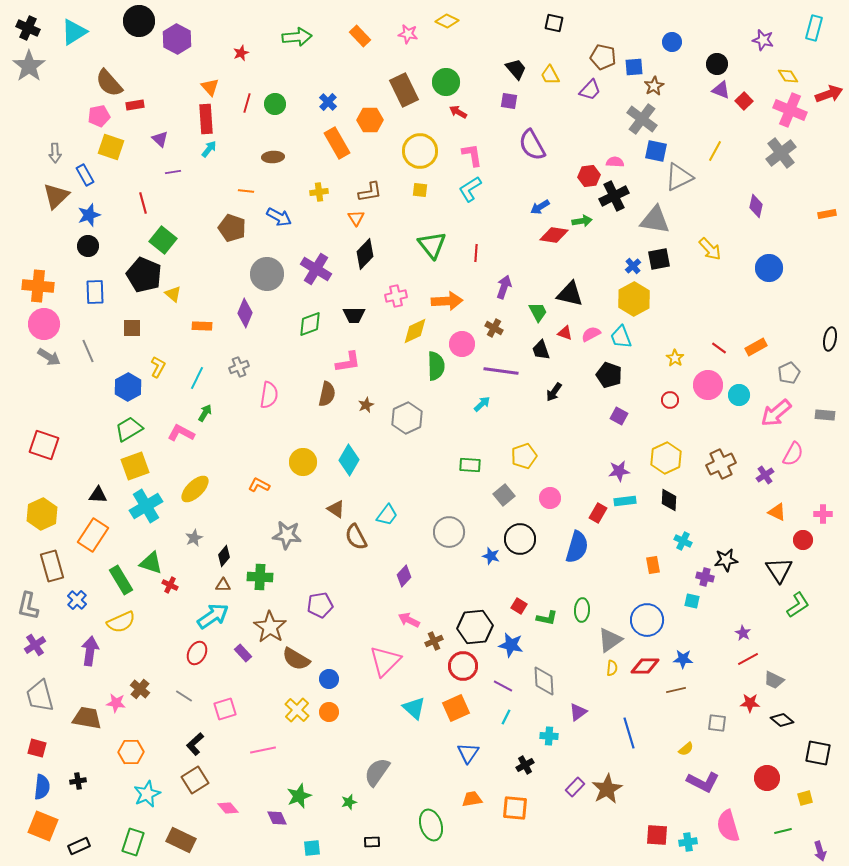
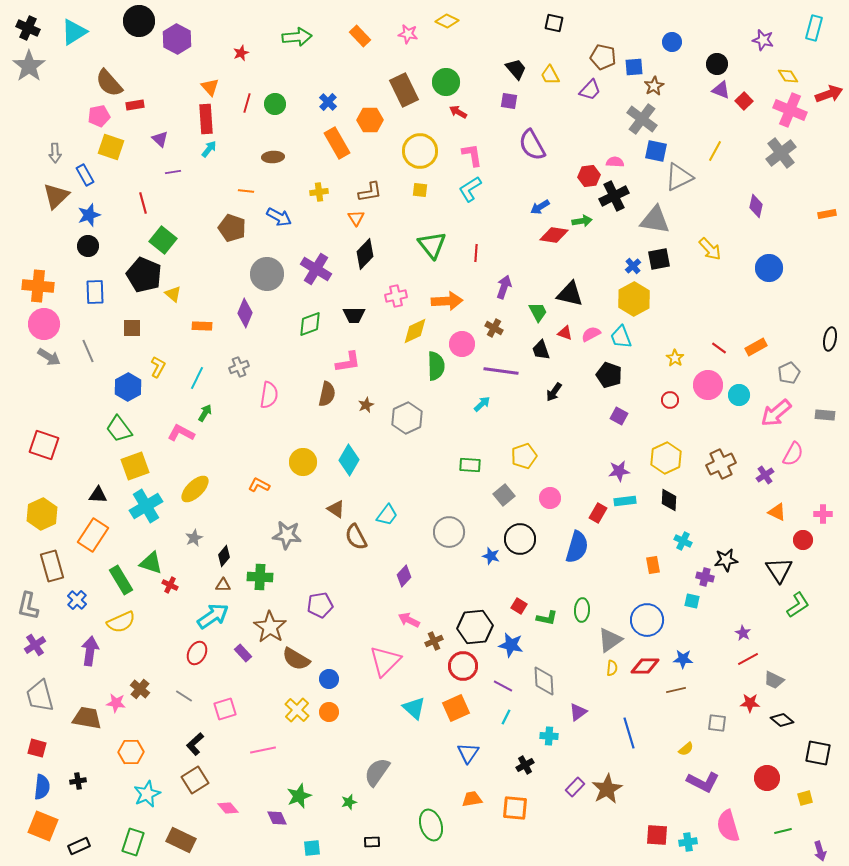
green trapezoid at (129, 429): moved 10 px left; rotated 96 degrees counterclockwise
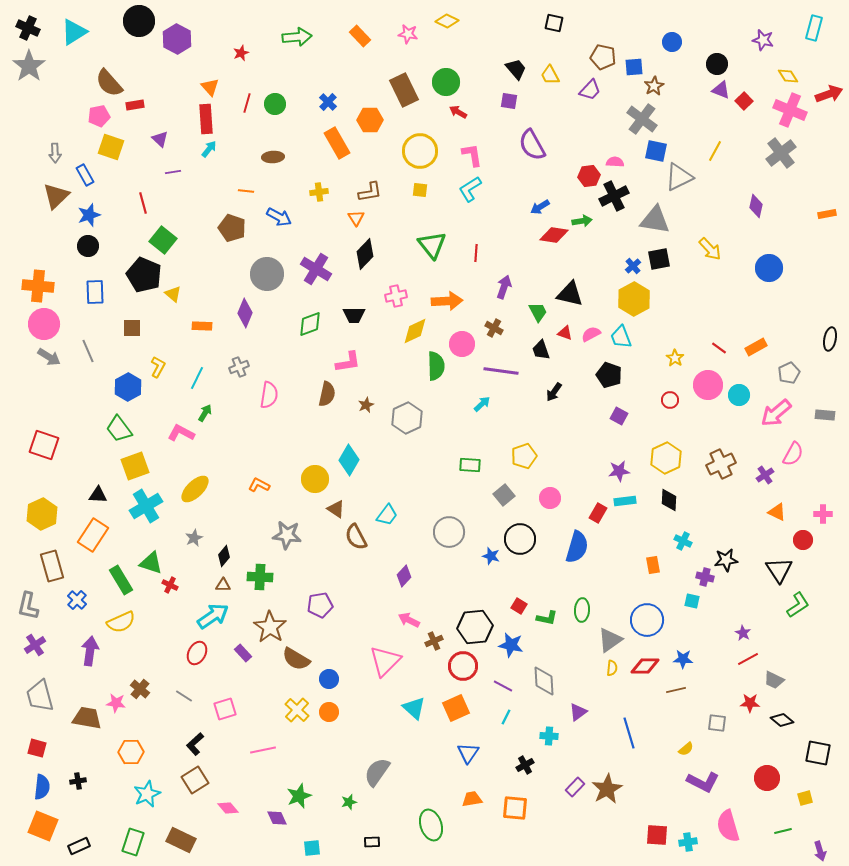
yellow circle at (303, 462): moved 12 px right, 17 px down
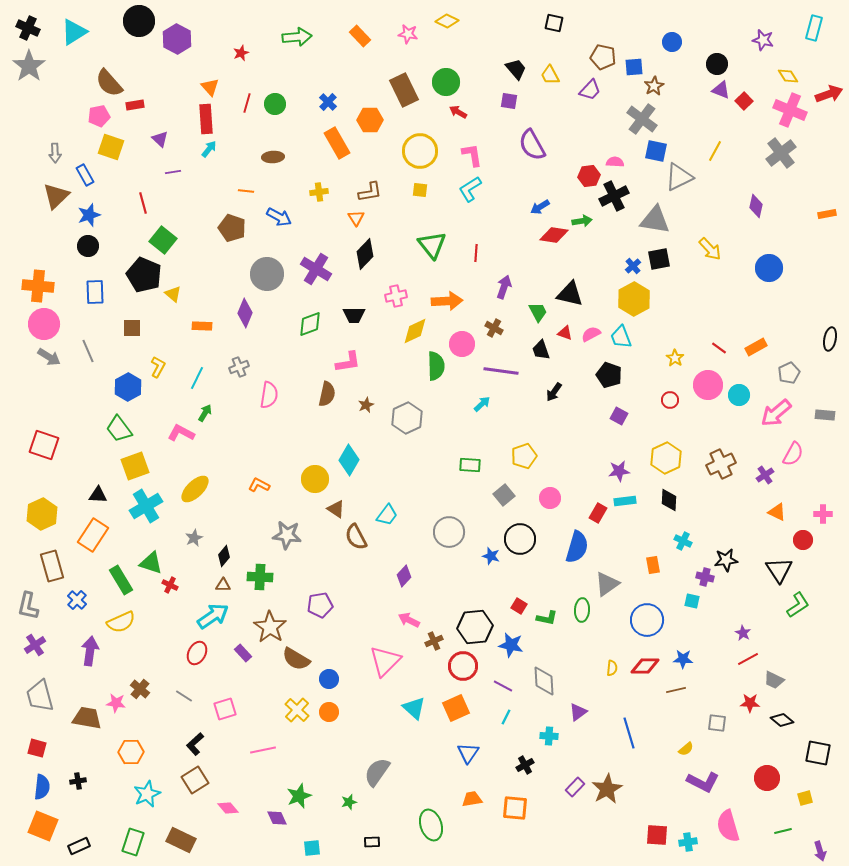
gray triangle at (610, 640): moved 3 px left, 56 px up
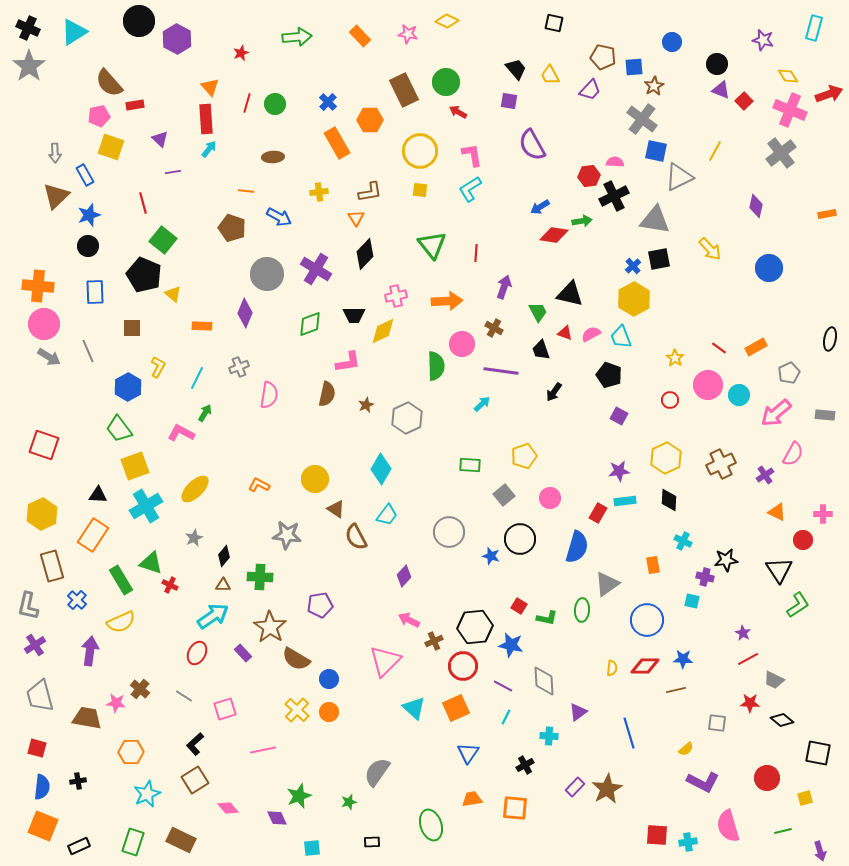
yellow diamond at (415, 331): moved 32 px left
cyan diamond at (349, 460): moved 32 px right, 9 px down
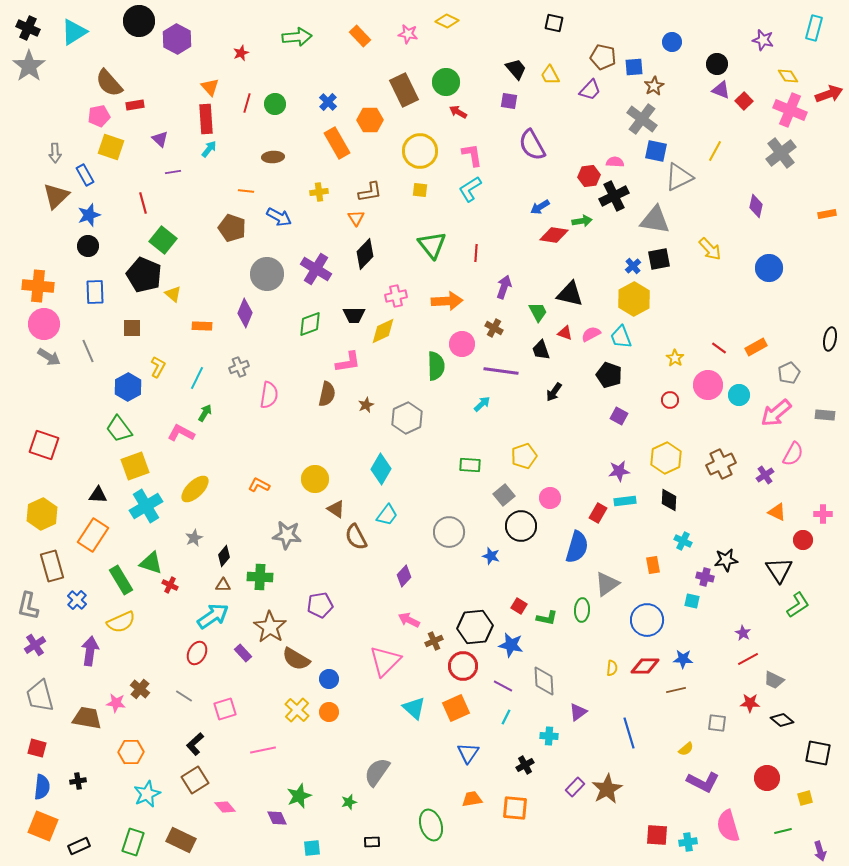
black circle at (520, 539): moved 1 px right, 13 px up
pink diamond at (228, 808): moved 3 px left, 1 px up
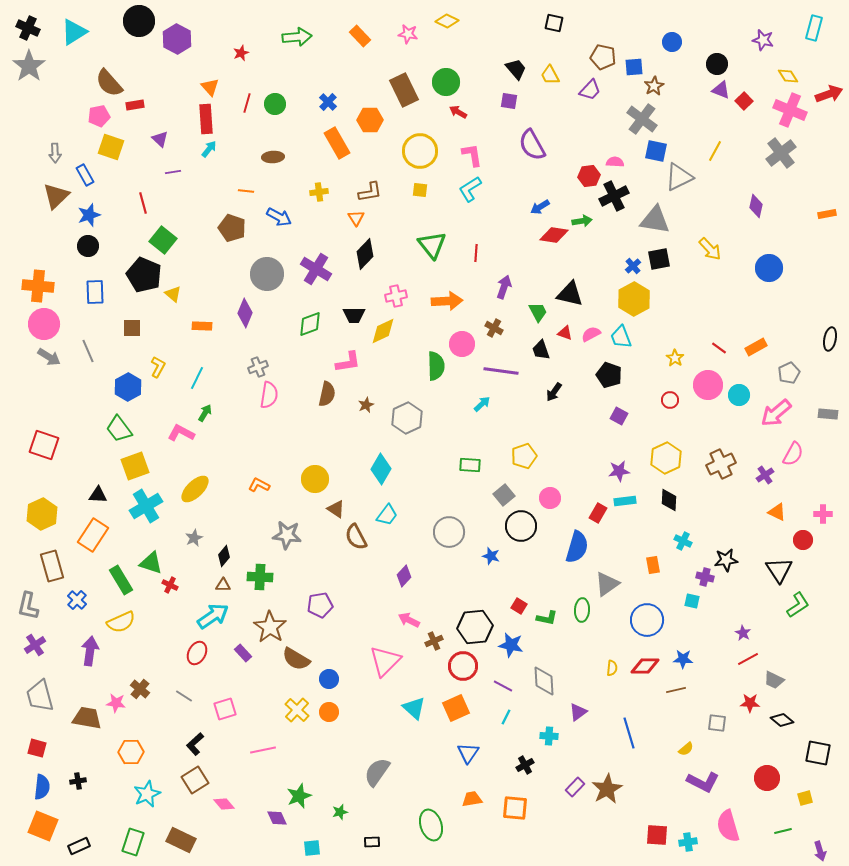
gray cross at (239, 367): moved 19 px right
gray rectangle at (825, 415): moved 3 px right, 1 px up
green star at (349, 802): moved 9 px left, 10 px down
pink diamond at (225, 807): moved 1 px left, 3 px up
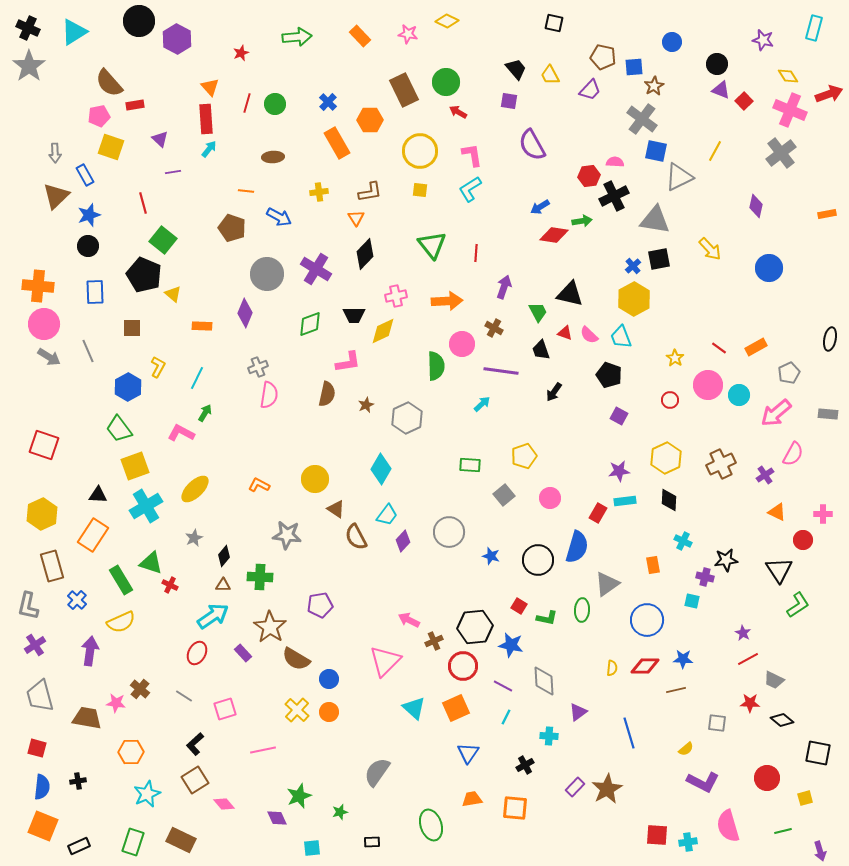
pink semicircle at (591, 334): moved 2 px left, 1 px down; rotated 108 degrees counterclockwise
black circle at (521, 526): moved 17 px right, 34 px down
purple diamond at (404, 576): moved 1 px left, 35 px up
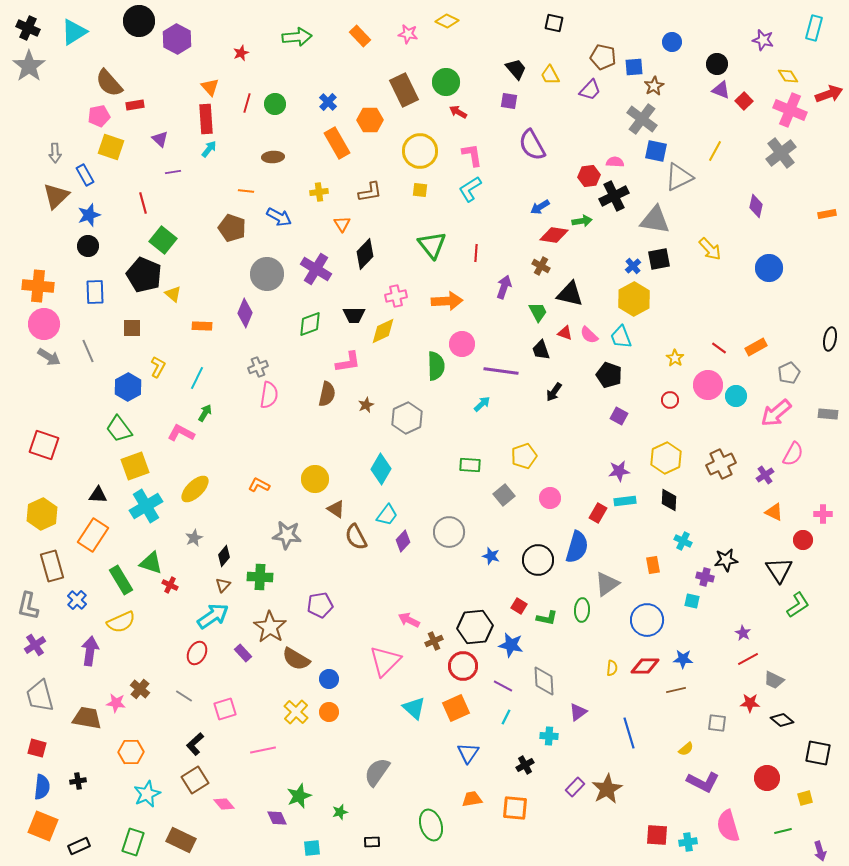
orange triangle at (356, 218): moved 14 px left, 6 px down
brown cross at (494, 328): moved 47 px right, 62 px up
cyan circle at (739, 395): moved 3 px left, 1 px down
orange triangle at (777, 512): moved 3 px left
brown triangle at (223, 585): rotated 49 degrees counterclockwise
yellow cross at (297, 710): moved 1 px left, 2 px down
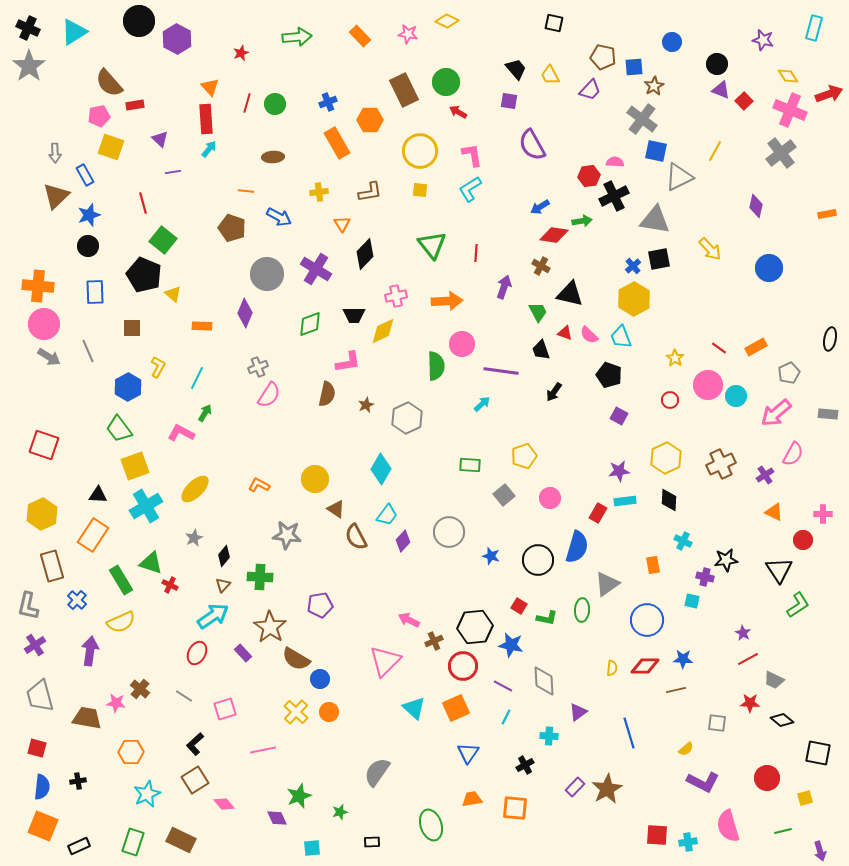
blue cross at (328, 102): rotated 24 degrees clockwise
pink semicircle at (269, 395): rotated 24 degrees clockwise
blue circle at (329, 679): moved 9 px left
